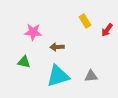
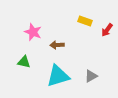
yellow rectangle: rotated 40 degrees counterclockwise
pink star: rotated 18 degrees clockwise
brown arrow: moved 2 px up
gray triangle: rotated 24 degrees counterclockwise
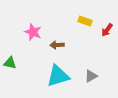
green triangle: moved 14 px left, 1 px down
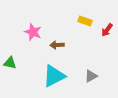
cyan triangle: moved 4 px left; rotated 10 degrees counterclockwise
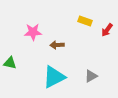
pink star: rotated 24 degrees counterclockwise
cyan triangle: moved 1 px down
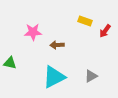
red arrow: moved 2 px left, 1 px down
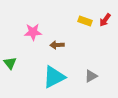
red arrow: moved 11 px up
green triangle: rotated 40 degrees clockwise
